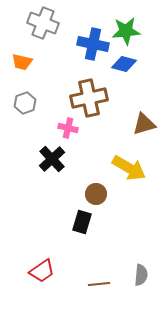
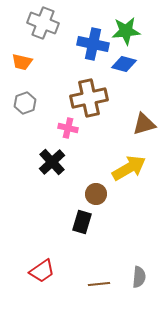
black cross: moved 3 px down
yellow arrow: rotated 60 degrees counterclockwise
gray semicircle: moved 2 px left, 2 px down
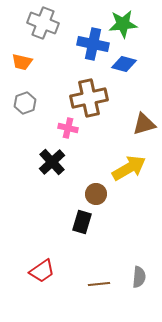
green star: moved 3 px left, 7 px up
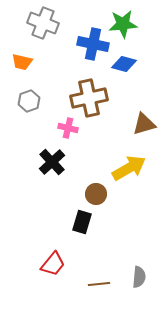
gray hexagon: moved 4 px right, 2 px up
red trapezoid: moved 11 px right, 7 px up; rotated 16 degrees counterclockwise
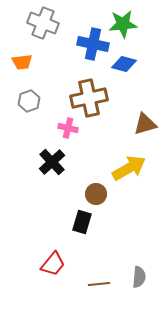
orange trapezoid: rotated 20 degrees counterclockwise
brown triangle: moved 1 px right
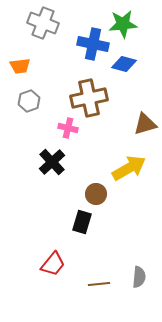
orange trapezoid: moved 2 px left, 4 px down
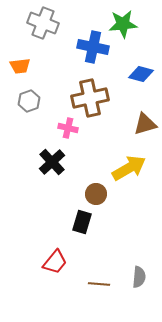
blue cross: moved 3 px down
blue diamond: moved 17 px right, 10 px down
brown cross: moved 1 px right
red trapezoid: moved 2 px right, 2 px up
brown line: rotated 10 degrees clockwise
